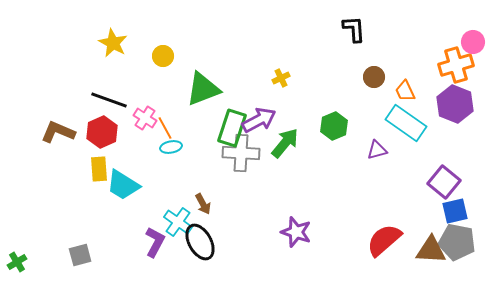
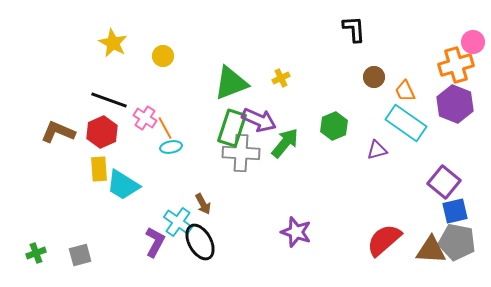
green triangle: moved 28 px right, 6 px up
purple arrow: rotated 52 degrees clockwise
green cross: moved 19 px right, 9 px up; rotated 12 degrees clockwise
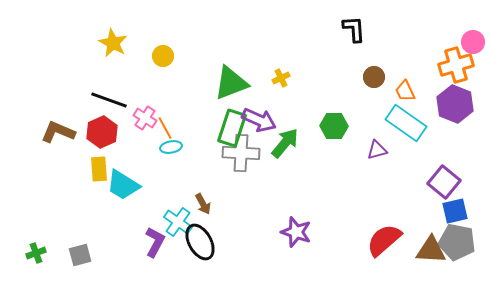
green hexagon: rotated 24 degrees clockwise
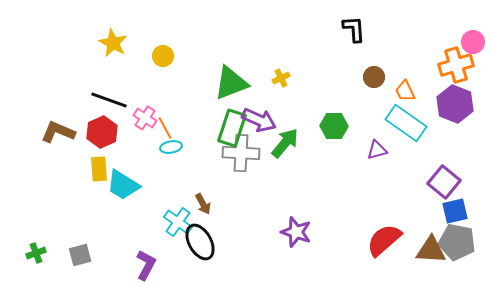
purple L-shape: moved 9 px left, 23 px down
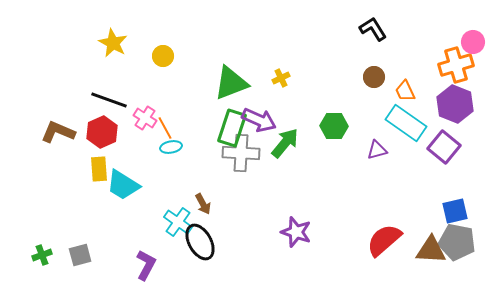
black L-shape: moved 19 px right; rotated 28 degrees counterclockwise
purple square: moved 35 px up
green cross: moved 6 px right, 2 px down
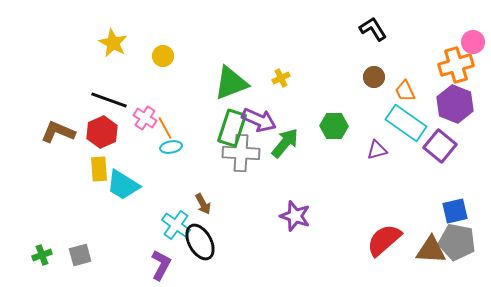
purple square: moved 4 px left, 1 px up
cyan cross: moved 2 px left, 3 px down
purple star: moved 1 px left, 16 px up
purple L-shape: moved 15 px right
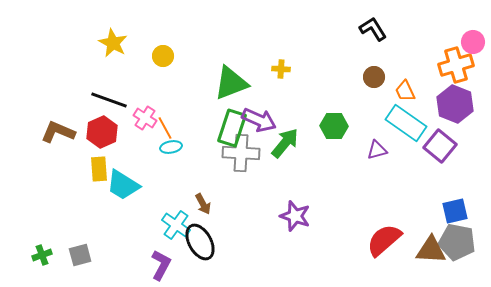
yellow cross: moved 9 px up; rotated 30 degrees clockwise
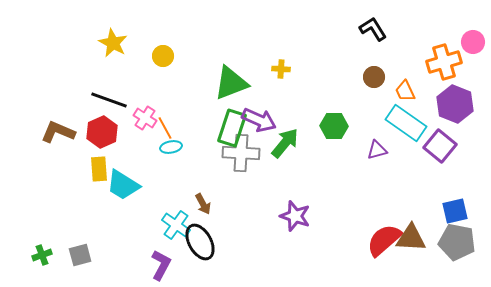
orange cross: moved 12 px left, 3 px up
brown triangle: moved 20 px left, 12 px up
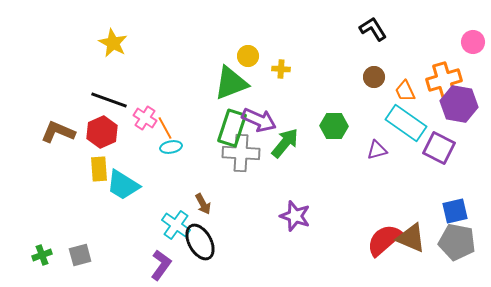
yellow circle: moved 85 px right
orange cross: moved 18 px down
purple hexagon: moved 4 px right; rotated 12 degrees counterclockwise
purple square: moved 1 px left, 2 px down; rotated 12 degrees counterclockwise
brown triangle: rotated 20 degrees clockwise
purple L-shape: rotated 8 degrees clockwise
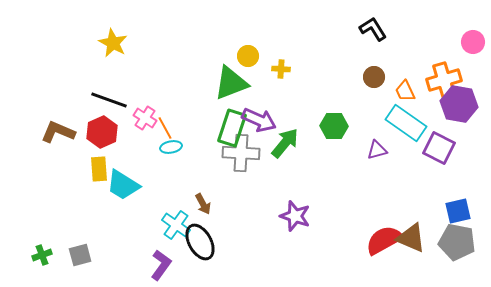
blue square: moved 3 px right
red semicircle: rotated 12 degrees clockwise
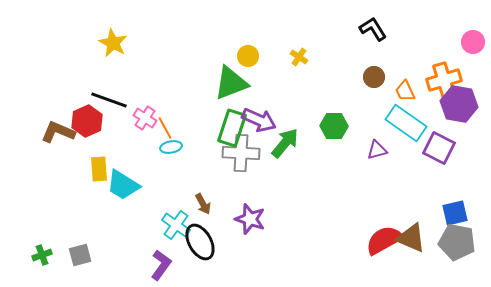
yellow cross: moved 18 px right, 12 px up; rotated 30 degrees clockwise
red hexagon: moved 15 px left, 11 px up
blue square: moved 3 px left, 2 px down
purple star: moved 45 px left, 3 px down
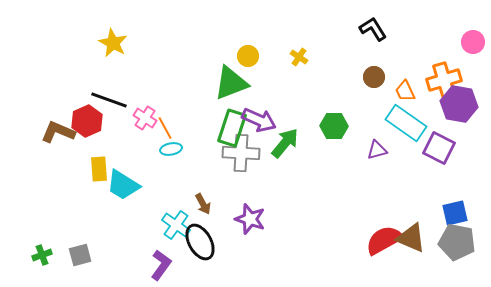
cyan ellipse: moved 2 px down
